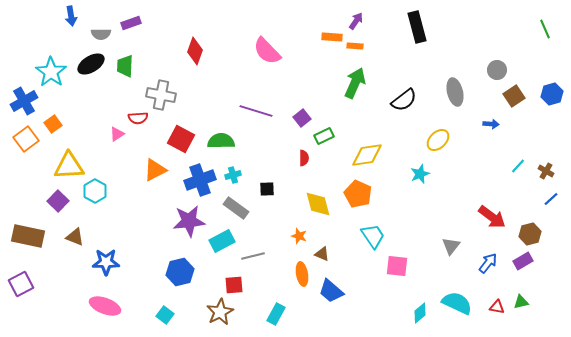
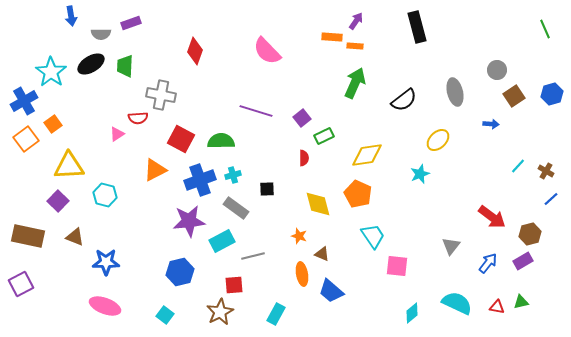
cyan hexagon at (95, 191): moved 10 px right, 4 px down; rotated 15 degrees counterclockwise
cyan diamond at (420, 313): moved 8 px left
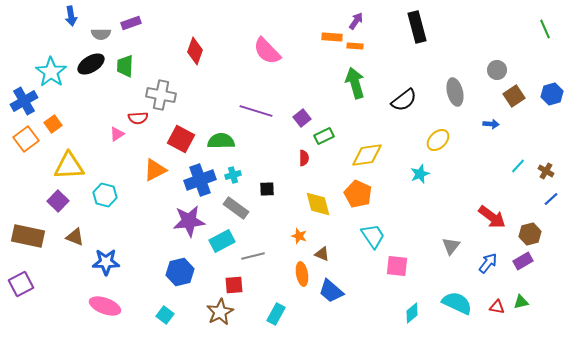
green arrow at (355, 83): rotated 40 degrees counterclockwise
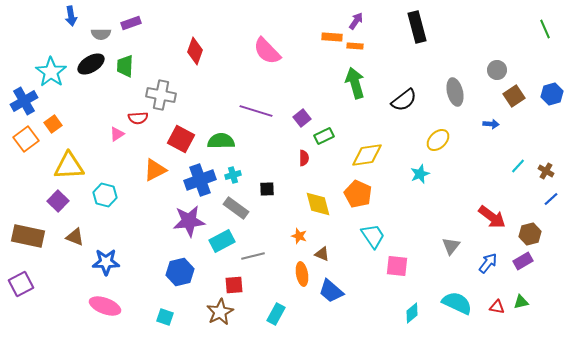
cyan square at (165, 315): moved 2 px down; rotated 18 degrees counterclockwise
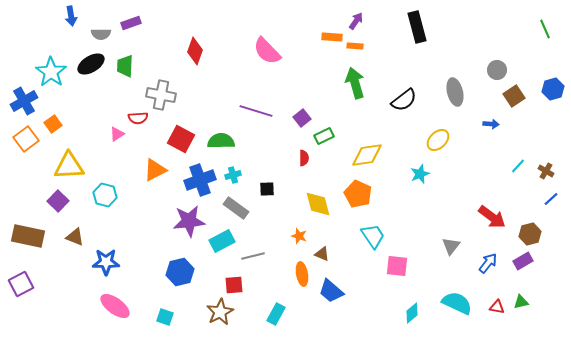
blue hexagon at (552, 94): moved 1 px right, 5 px up
pink ellipse at (105, 306): moved 10 px right; rotated 16 degrees clockwise
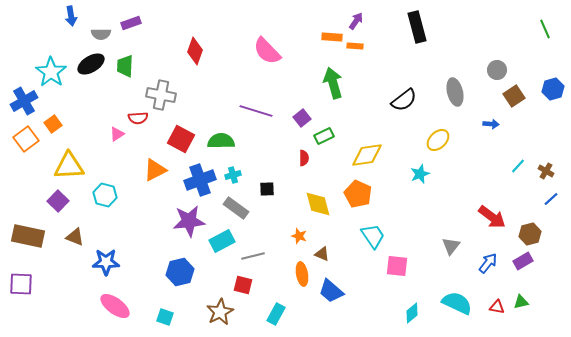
green arrow at (355, 83): moved 22 px left
purple square at (21, 284): rotated 30 degrees clockwise
red square at (234, 285): moved 9 px right; rotated 18 degrees clockwise
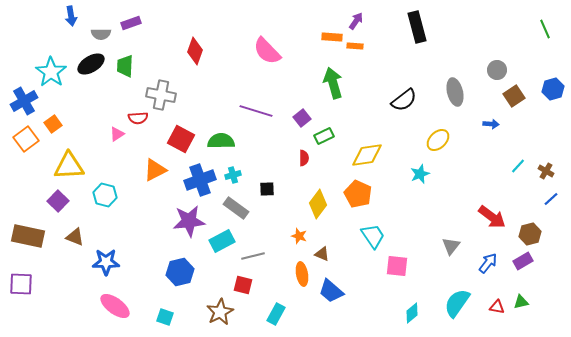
yellow diamond at (318, 204): rotated 52 degrees clockwise
cyan semicircle at (457, 303): rotated 80 degrees counterclockwise
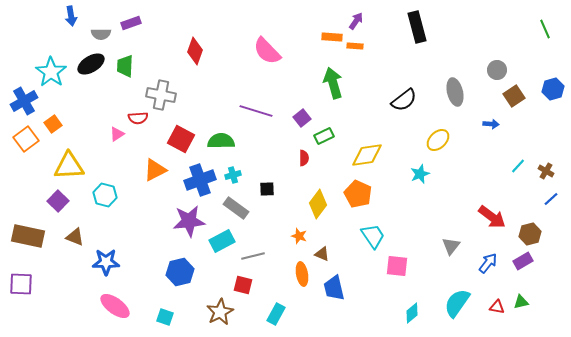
blue trapezoid at (331, 291): moved 3 px right, 3 px up; rotated 36 degrees clockwise
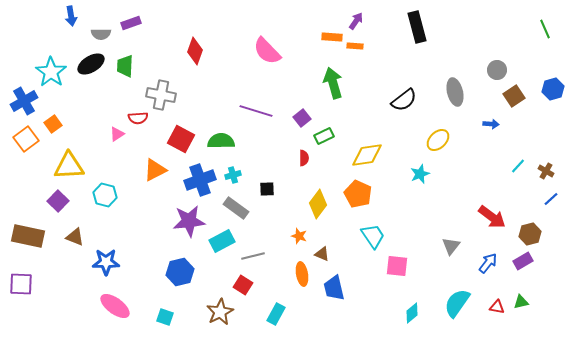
red square at (243, 285): rotated 18 degrees clockwise
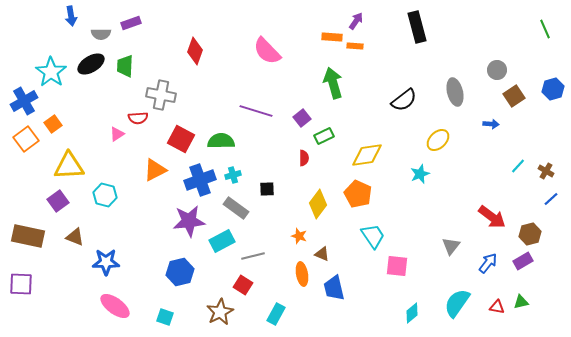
purple square at (58, 201): rotated 10 degrees clockwise
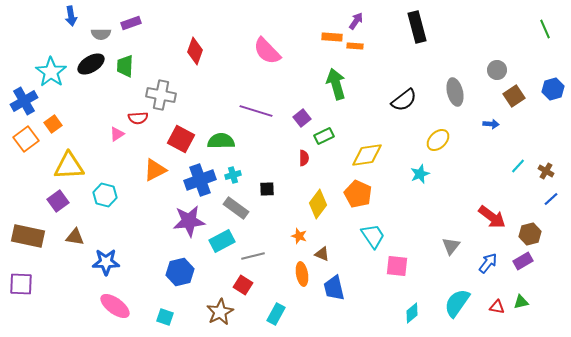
green arrow at (333, 83): moved 3 px right, 1 px down
brown triangle at (75, 237): rotated 12 degrees counterclockwise
